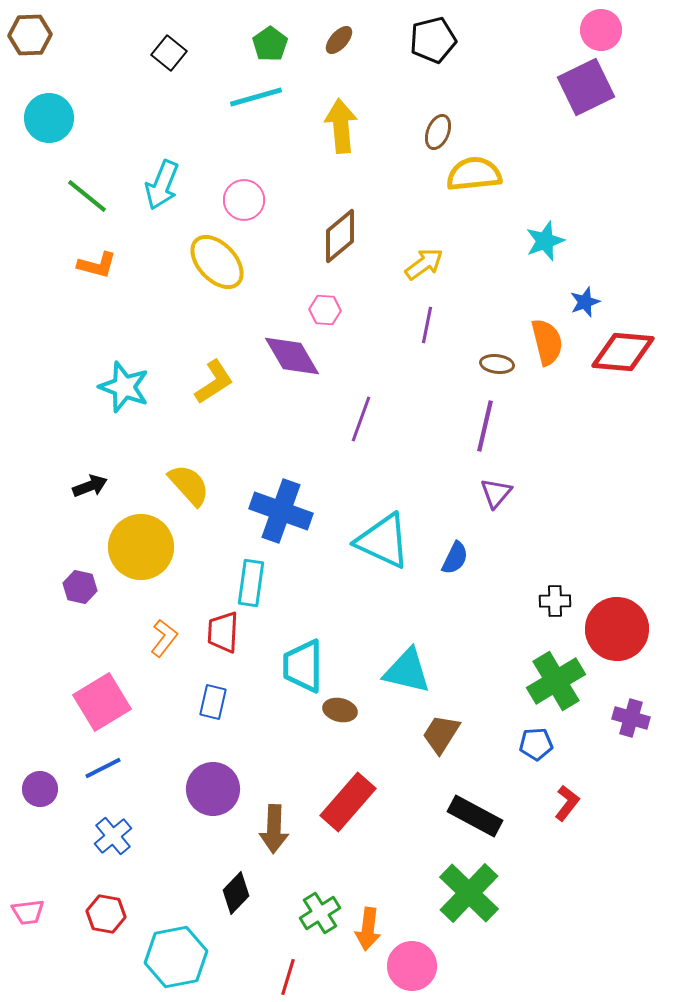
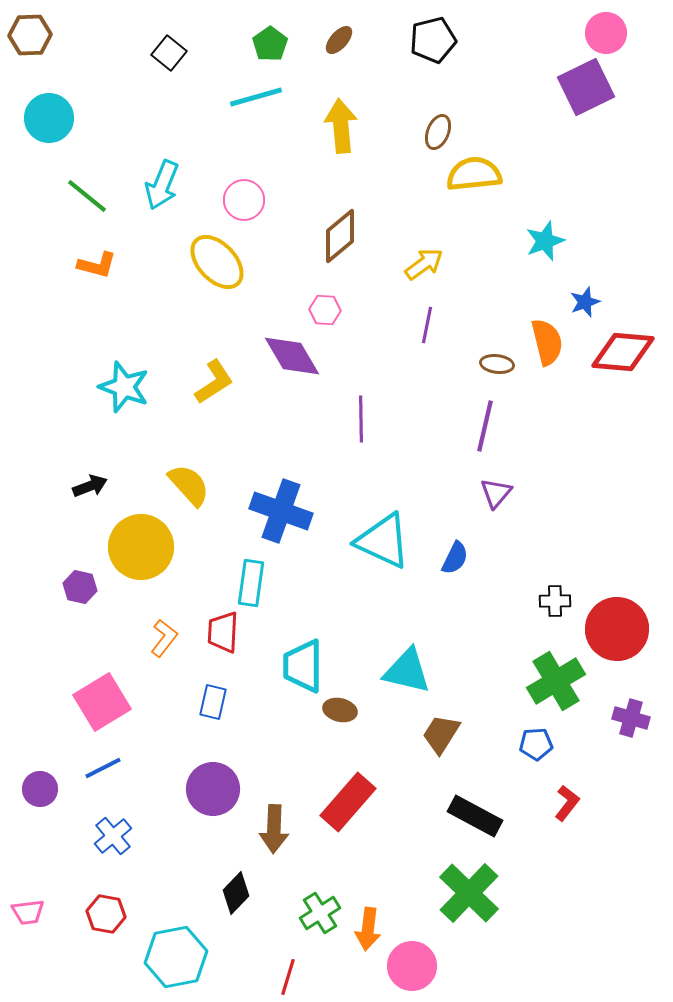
pink circle at (601, 30): moved 5 px right, 3 px down
purple line at (361, 419): rotated 21 degrees counterclockwise
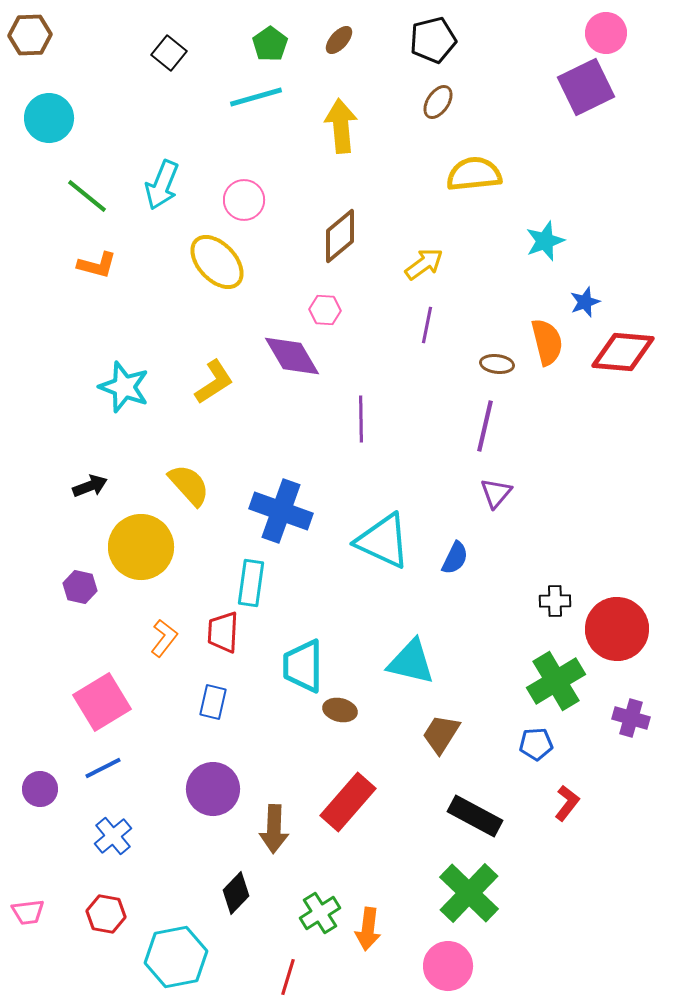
brown ellipse at (438, 132): moved 30 px up; rotated 12 degrees clockwise
cyan triangle at (407, 671): moved 4 px right, 9 px up
pink circle at (412, 966): moved 36 px right
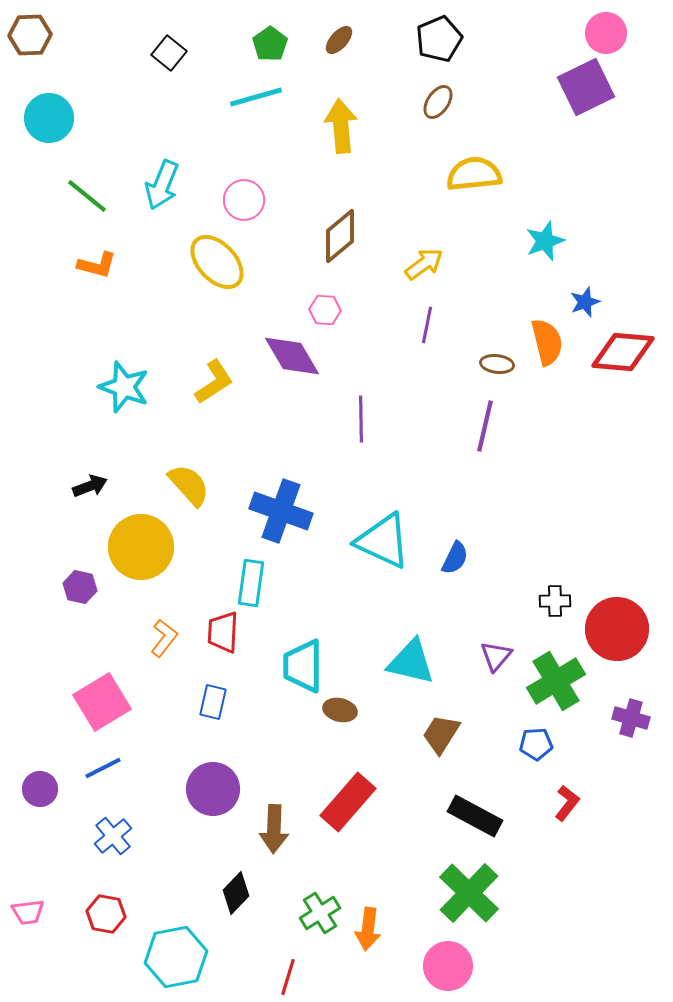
black pentagon at (433, 40): moved 6 px right, 1 px up; rotated 9 degrees counterclockwise
purple triangle at (496, 493): moved 163 px down
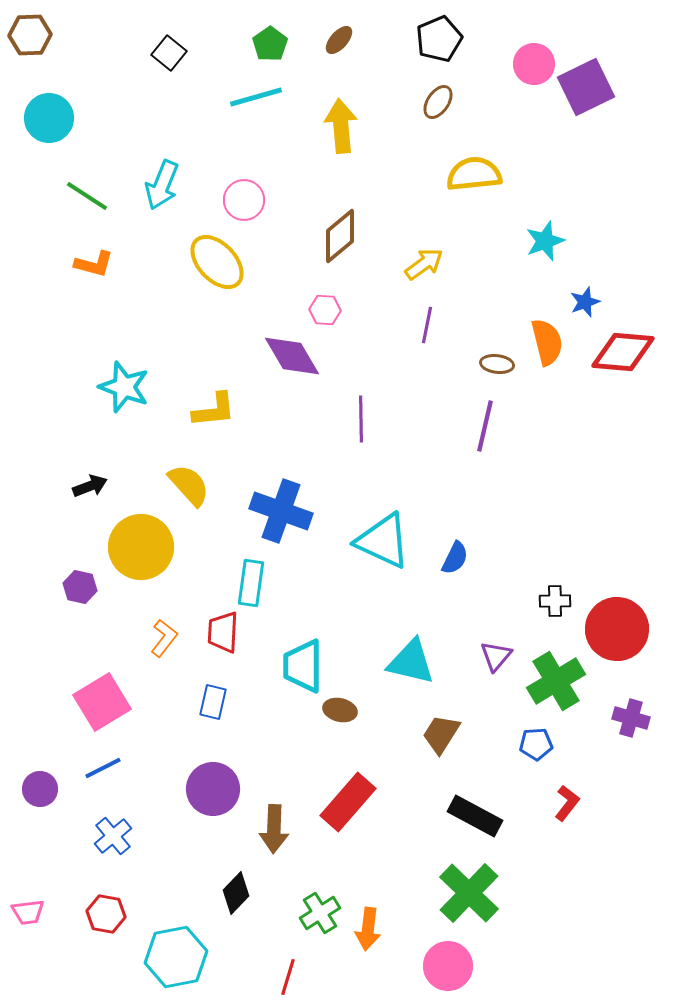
pink circle at (606, 33): moved 72 px left, 31 px down
green line at (87, 196): rotated 6 degrees counterclockwise
orange L-shape at (97, 265): moved 3 px left, 1 px up
yellow L-shape at (214, 382): moved 28 px down; rotated 27 degrees clockwise
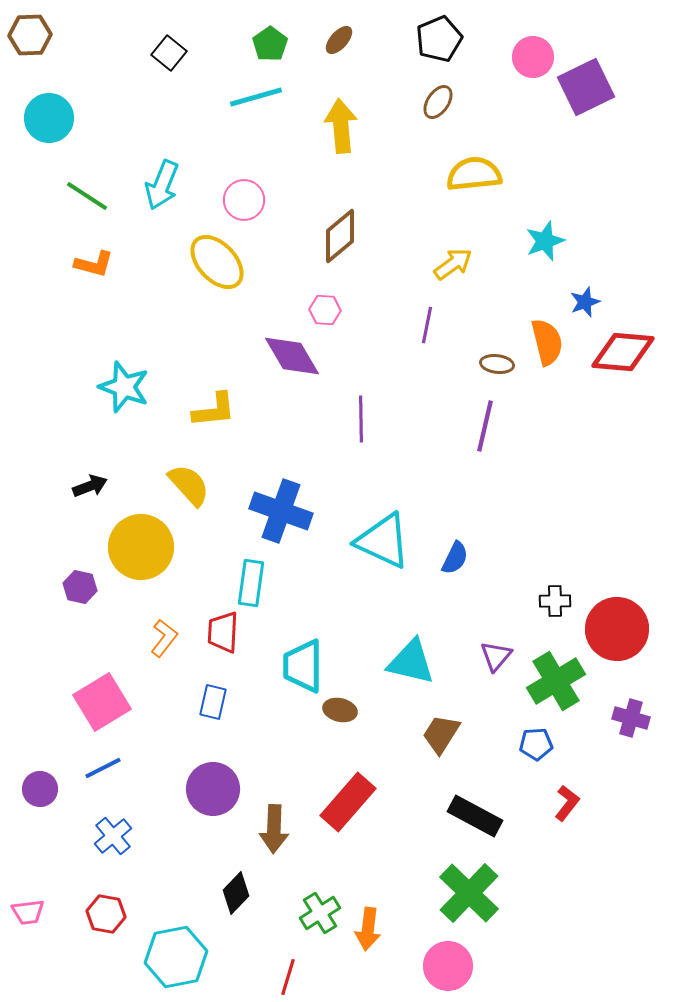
pink circle at (534, 64): moved 1 px left, 7 px up
yellow arrow at (424, 264): moved 29 px right
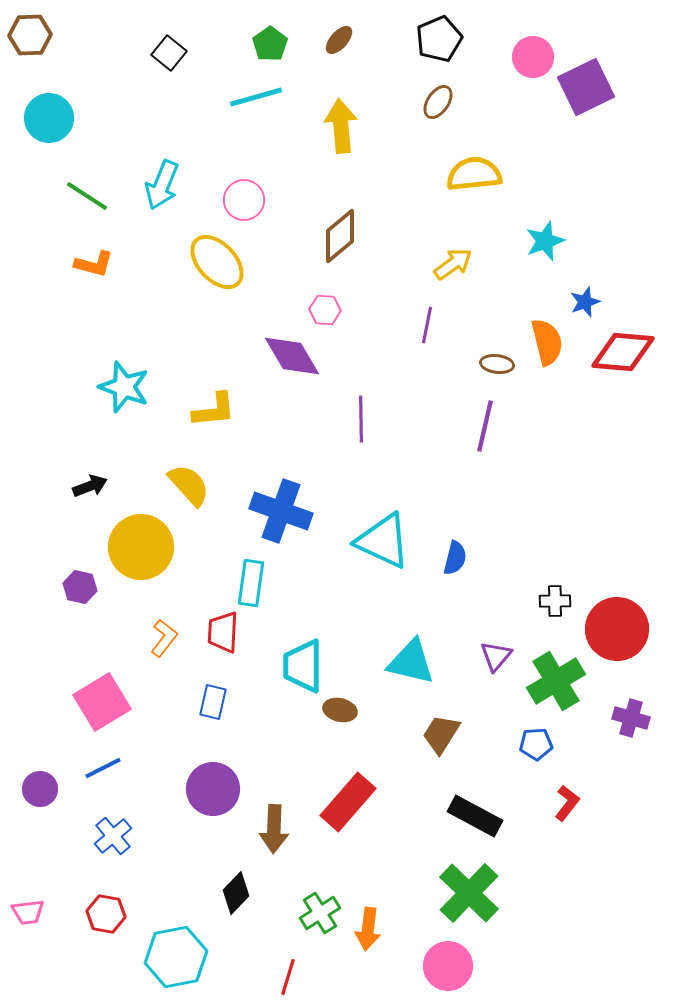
blue semicircle at (455, 558): rotated 12 degrees counterclockwise
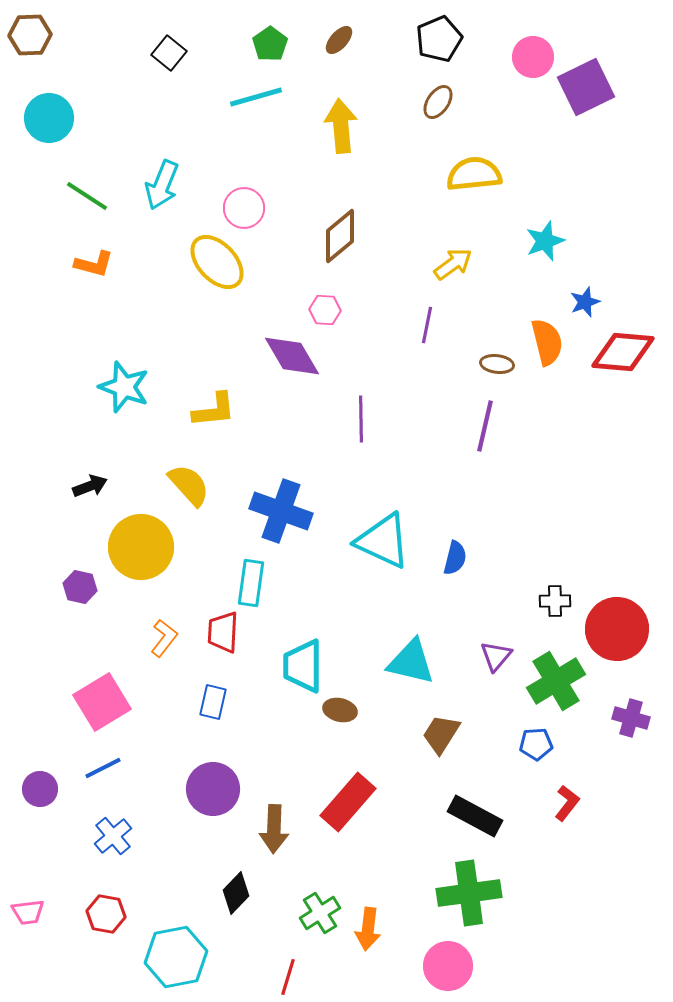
pink circle at (244, 200): moved 8 px down
green cross at (469, 893): rotated 38 degrees clockwise
